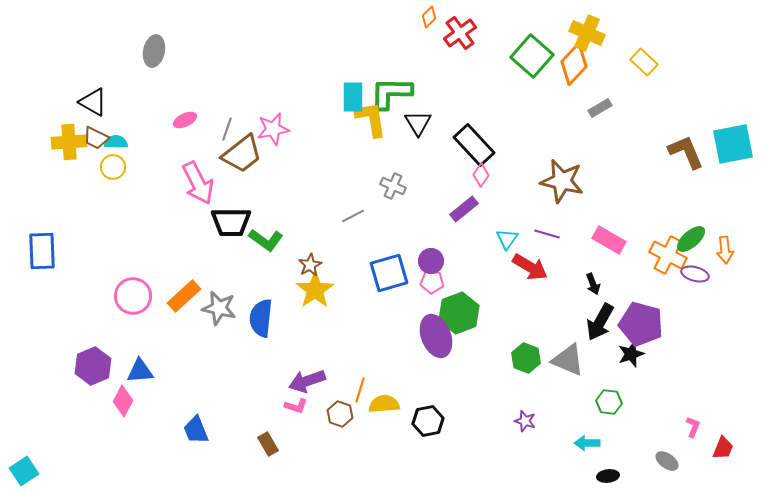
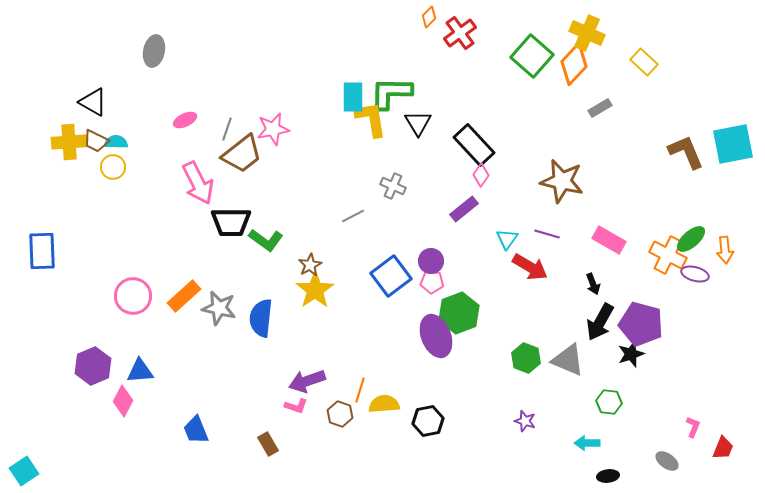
brown trapezoid at (96, 138): moved 3 px down
blue square at (389, 273): moved 2 px right, 3 px down; rotated 21 degrees counterclockwise
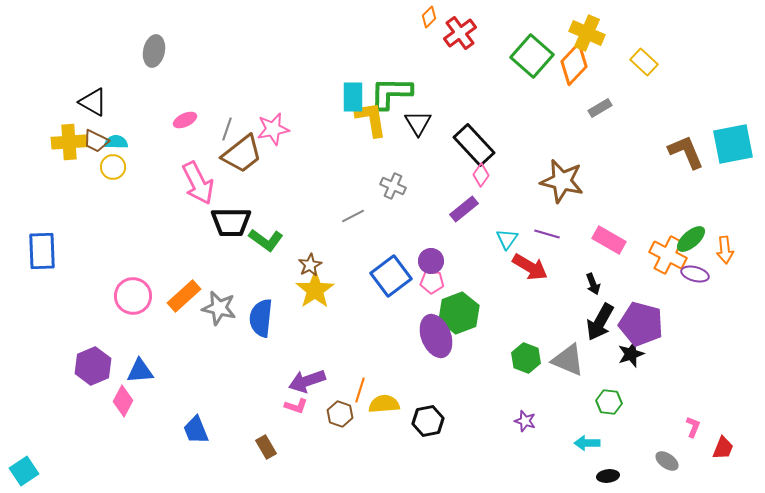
brown rectangle at (268, 444): moved 2 px left, 3 px down
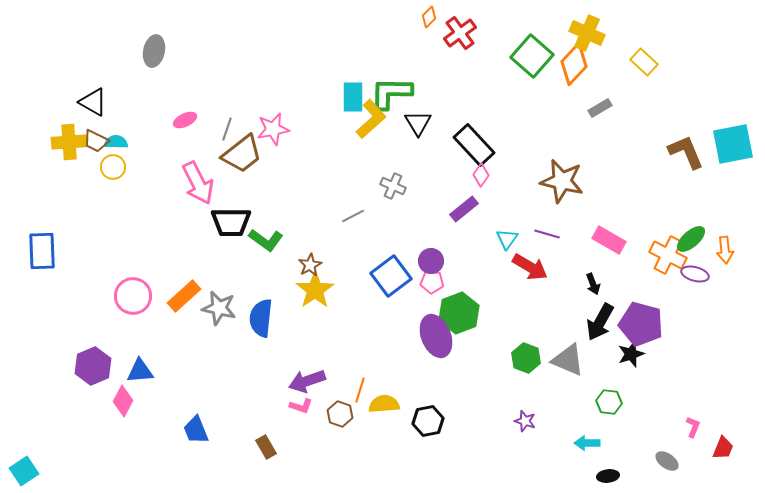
yellow L-shape at (371, 119): rotated 57 degrees clockwise
pink L-shape at (296, 406): moved 5 px right
